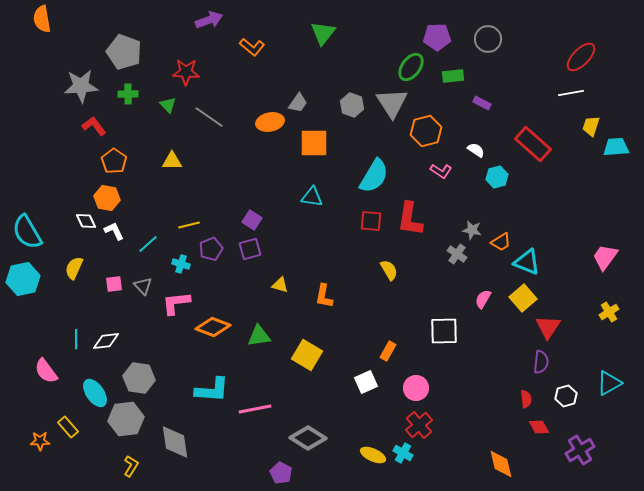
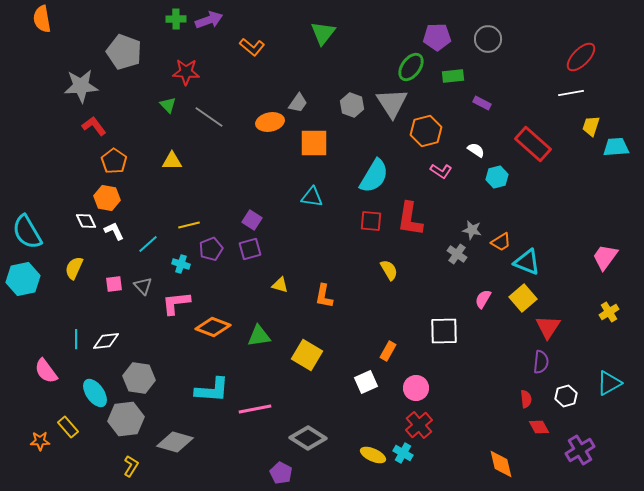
green cross at (128, 94): moved 48 px right, 75 px up
gray diamond at (175, 442): rotated 66 degrees counterclockwise
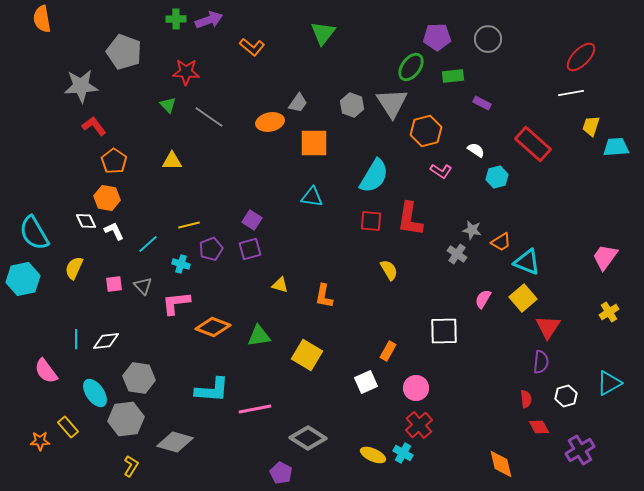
cyan semicircle at (27, 232): moved 7 px right, 1 px down
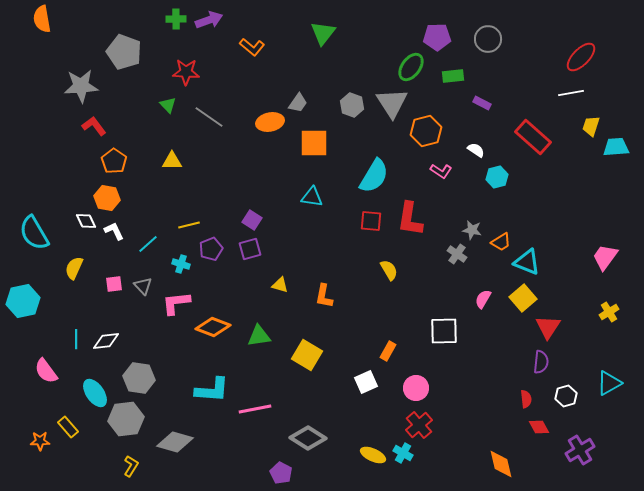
red rectangle at (533, 144): moved 7 px up
cyan hexagon at (23, 279): moved 22 px down
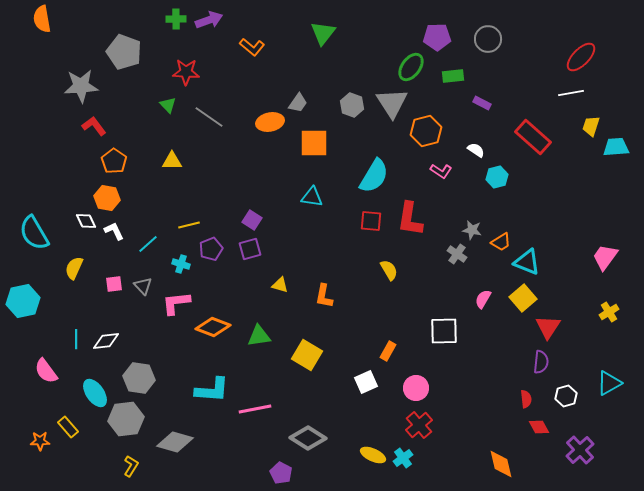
purple cross at (580, 450): rotated 12 degrees counterclockwise
cyan cross at (403, 453): moved 5 px down; rotated 24 degrees clockwise
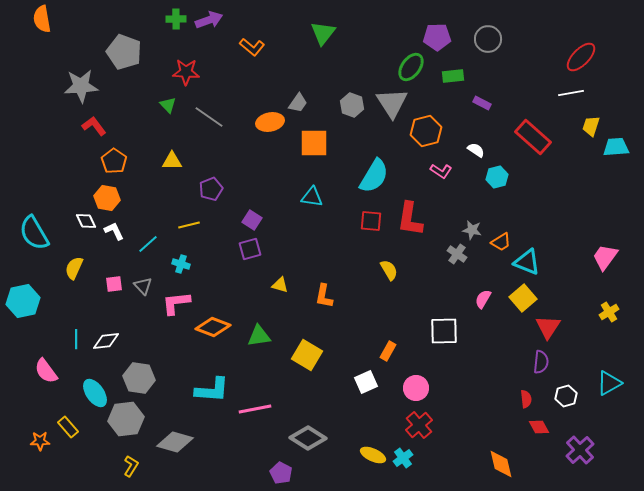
purple pentagon at (211, 249): moved 60 px up
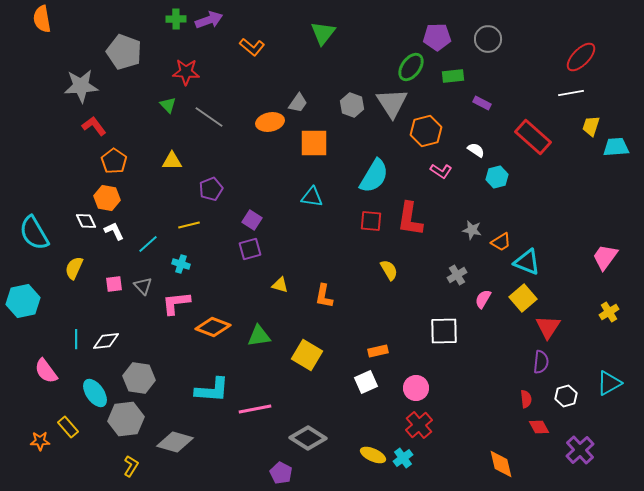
gray cross at (457, 254): moved 21 px down; rotated 24 degrees clockwise
orange rectangle at (388, 351): moved 10 px left; rotated 48 degrees clockwise
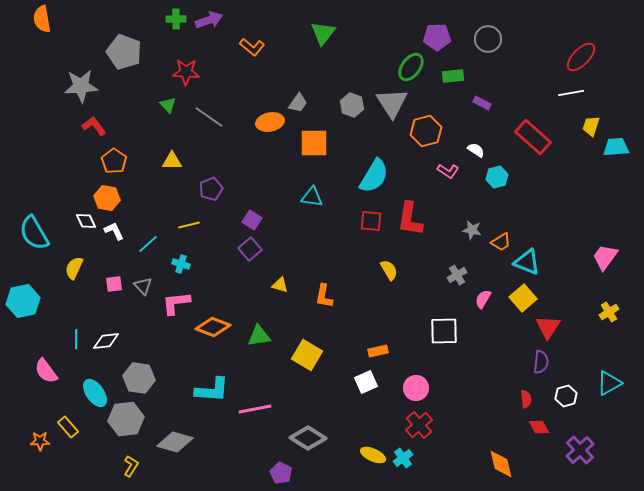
pink L-shape at (441, 171): moved 7 px right
purple square at (250, 249): rotated 25 degrees counterclockwise
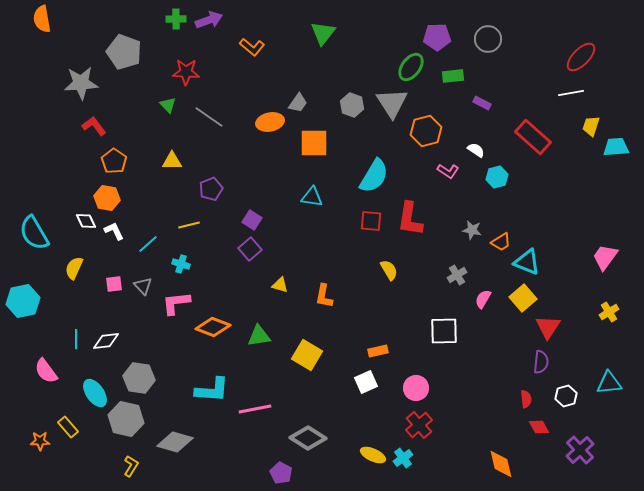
gray star at (81, 86): moved 3 px up
cyan triangle at (609, 383): rotated 24 degrees clockwise
gray hexagon at (126, 419): rotated 20 degrees clockwise
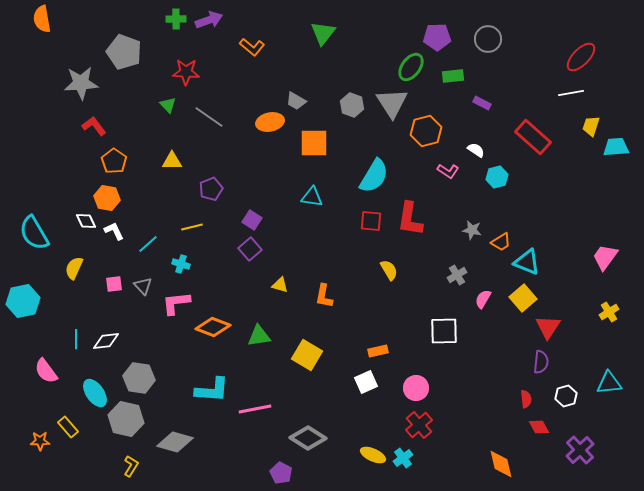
gray trapezoid at (298, 103): moved 2 px left, 2 px up; rotated 85 degrees clockwise
yellow line at (189, 225): moved 3 px right, 2 px down
